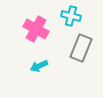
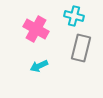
cyan cross: moved 3 px right
gray rectangle: rotated 8 degrees counterclockwise
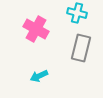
cyan cross: moved 3 px right, 3 px up
cyan arrow: moved 10 px down
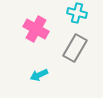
gray rectangle: moved 6 px left; rotated 16 degrees clockwise
cyan arrow: moved 1 px up
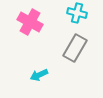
pink cross: moved 6 px left, 7 px up
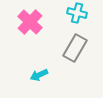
pink cross: rotated 15 degrees clockwise
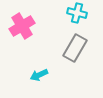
pink cross: moved 8 px left, 4 px down; rotated 15 degrees clockwise
